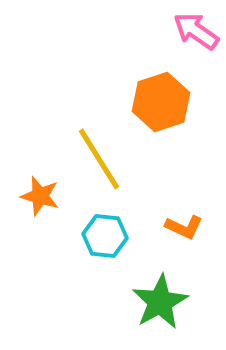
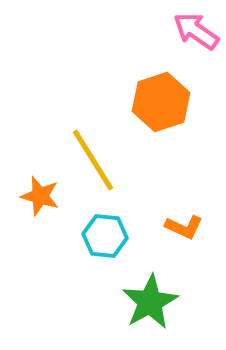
yellow line: moved 6 px left, 1 px down
green star: moved 10 px left
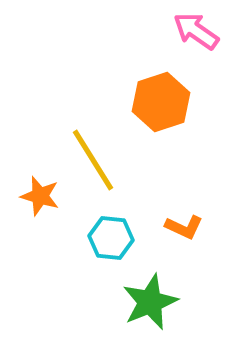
cyan hexagon: moved 6 px right, 2 px down
green star: rotated 6 degrees clockwise
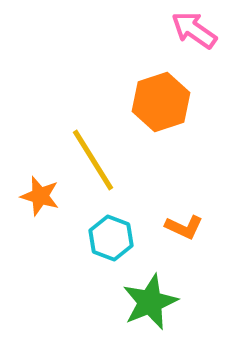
pink arrow: moved 2 px left, 1 px up
cyan hexagon: rotated 15 degrees clockwise
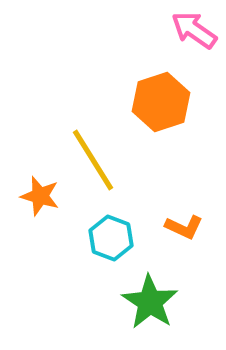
green star: rotated 16 degrees counterclockwise
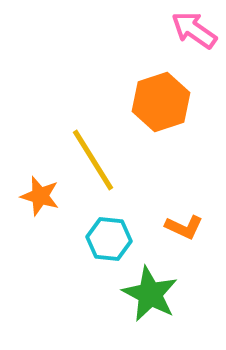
cyan hexagon: moved 2 px left, 1 px down; rotated 15 degrees counterclockwise
green star: moved 8 px up; rotated 6 degrees counterclockwise
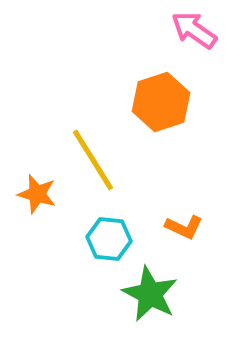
orange star: moved 3 px left, 2 px up
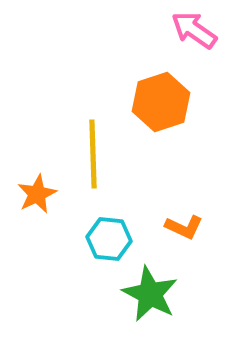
yellow line: moved 6 px up; rotated 30 degrees clockwise
orange star: rotated 30 degrees clockwise
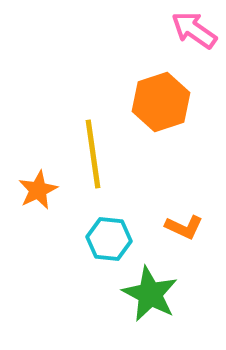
yellow line: rotated 6 degrees counterclockwise
orange star: moved 1 px right, 4 px up
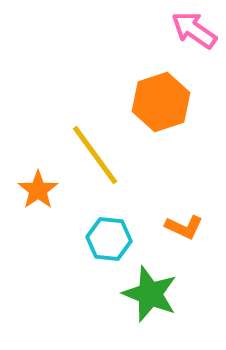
yellow line: moved 2 px right, 1 px down; rotated 28 degrees counterclockwise
orange star: rotated 9 degrees counterclockwise
green star: rotated 6 degrees counterclockwise
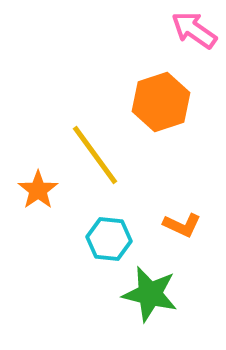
orange L-shape: moved 2 px left, 2 px up
green star: rotated 8 degrees counterclockwise
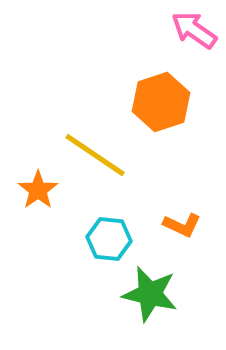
yellow line: rotated 20 degrees counterclockwise
